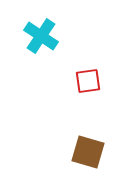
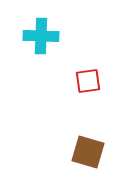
cyan cross: rotated 32 degrees counterclockwise
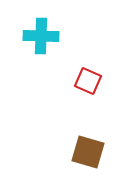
red square: rotated 32 degrees clockwise
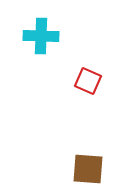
brown square: moved 17 px down; rotated 12 degrees counterclockwise
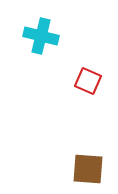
cyan cross: rotated 12 degrees clockwise
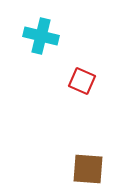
red square: moved 6 px left
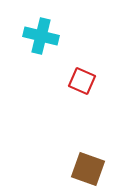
brown square: rotated 16 degrees clockwise
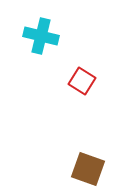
red square: rotated 8 degrees clockwise
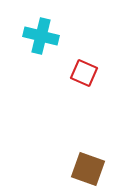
red square: moved 2 px right, 8 px up; rotated 8 degrees counterclockwise
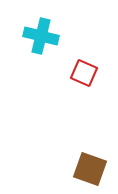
brown square: moved 2 px right
